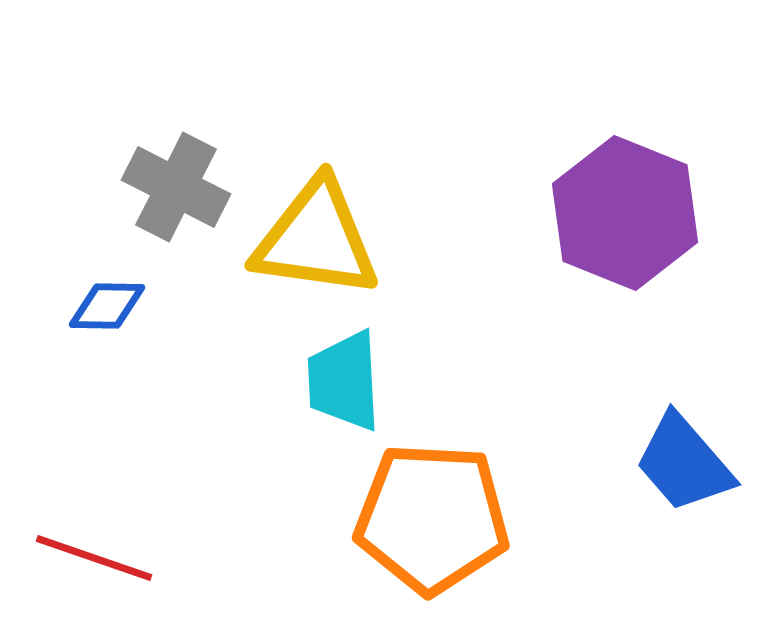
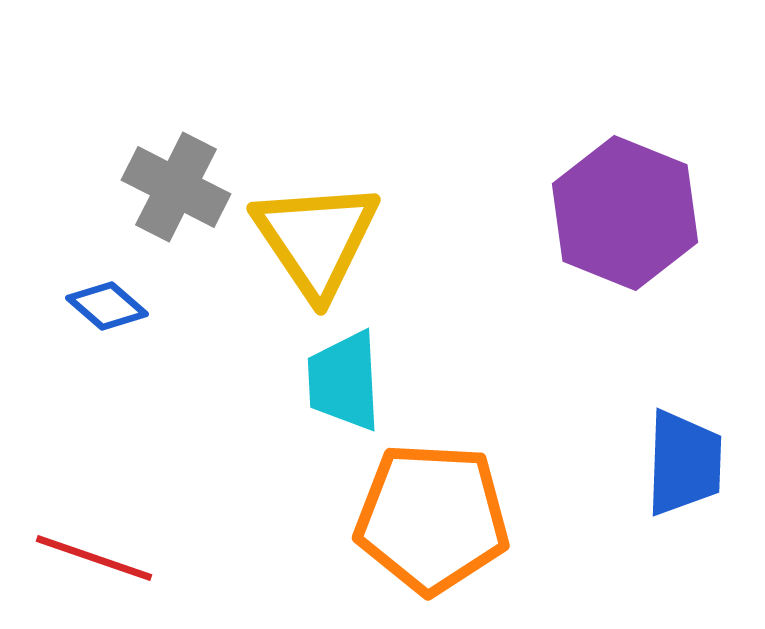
yellow triangle: rotated 48 degrees clockwise
blue diamond: rotated 40 degrees clockwise
blue trapezoid: rotated 137 degrees counterclockwise
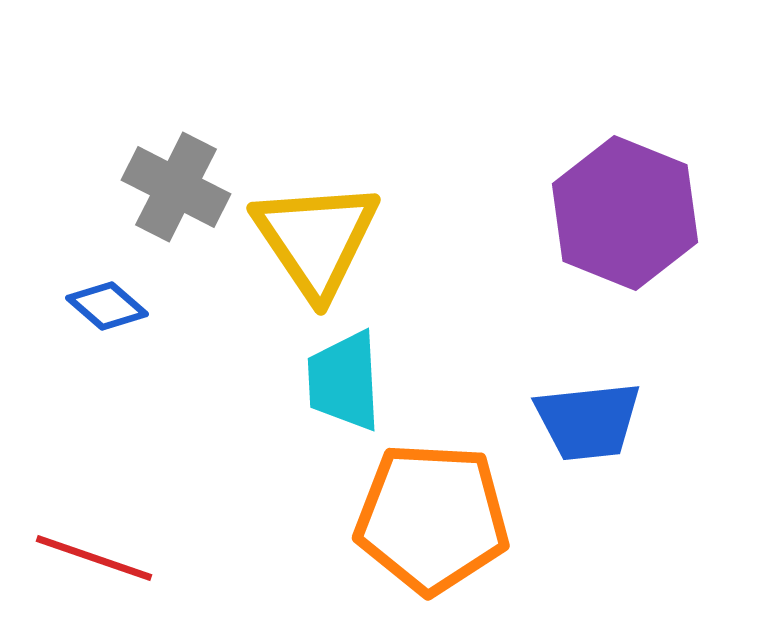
blue trapezoid: moved 96 px left, 42 px up; rotated 82 degrees clockwise
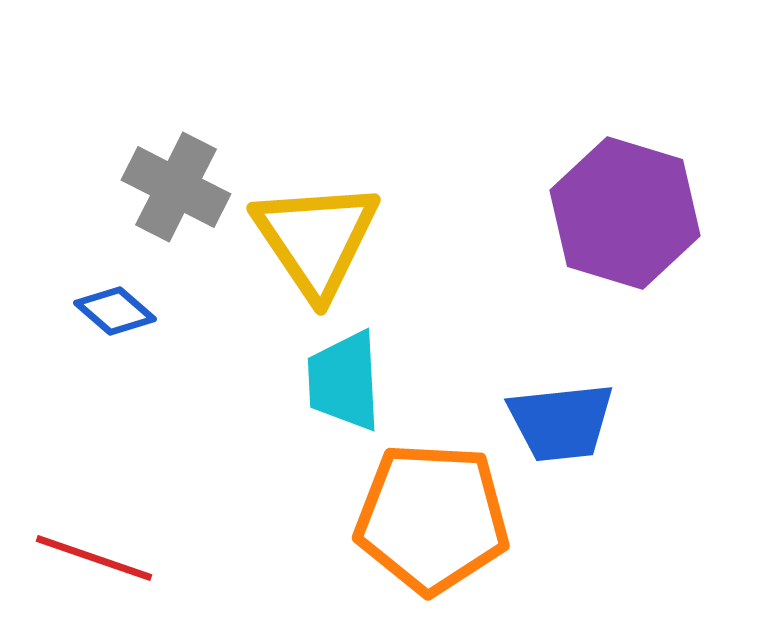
purple hexagon: rotated 5 degrees counterclockwise
blue diamond: moved 8 px right, 5 px down
blue trapezoid: moved 27 px left, 1 px down
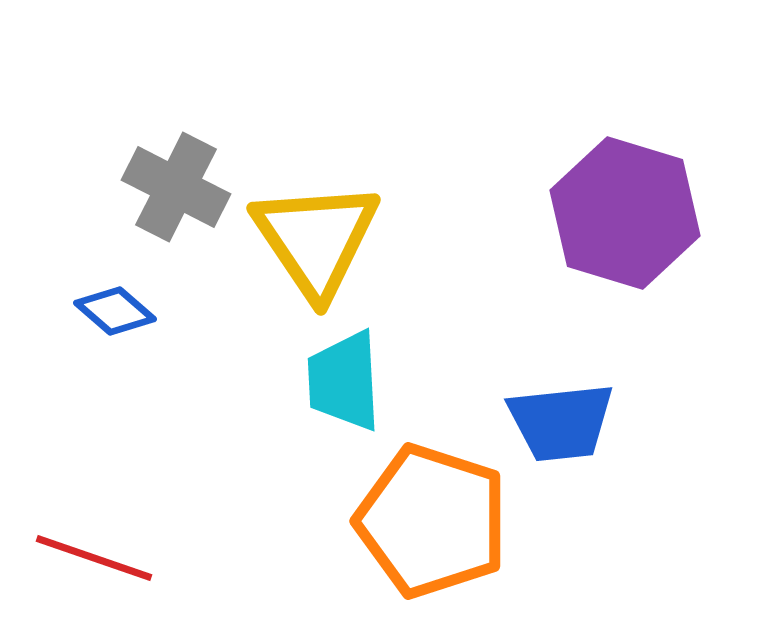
orange pentagon: moved 3 px down; rotated 15 degrees clockwise
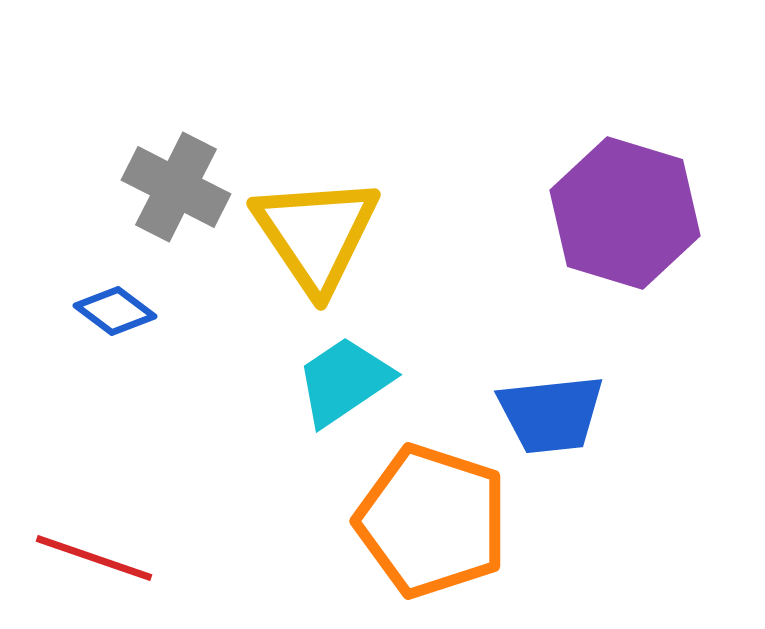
yellow triangle: moved 5 px up
blue diamond: rotated 4 degrees counterclockwise
cyan trapezoid: rotated 59 degrees clockwise
blue trapezoid: moved 10 px left, 8 px up
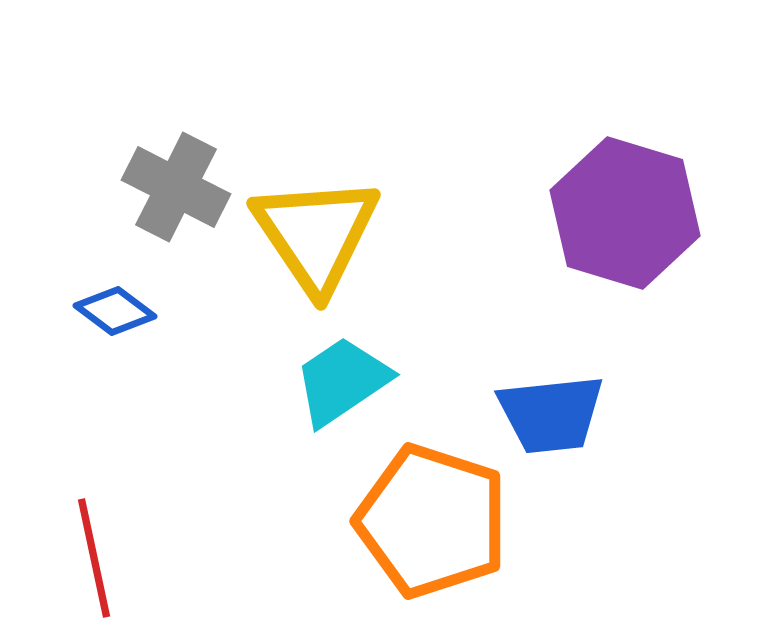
cyan trapezoid: moved 2 px left
red line: rotated 59 degrees clockwise
